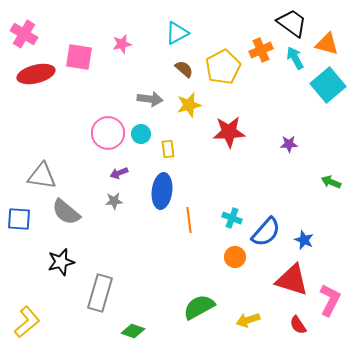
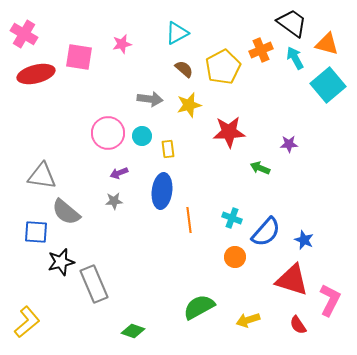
cyan circle: moved 1 px right, 2 px down
green arrow: moved 71 px left, 14 px up
blue square: moved 17 px right, 13 px down
gray rectangle: moved 6 px left, 9 px up; rotated 39 degrees counterclockwise
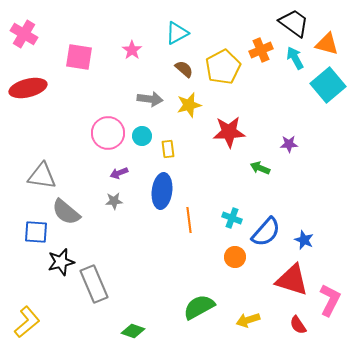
black trapezoid: moved 2 px right
pink star: moved 10 px right, 6 px down; rotated 24 degrees counterclockwise
red ellipse: moved 8 px left, 14 px down
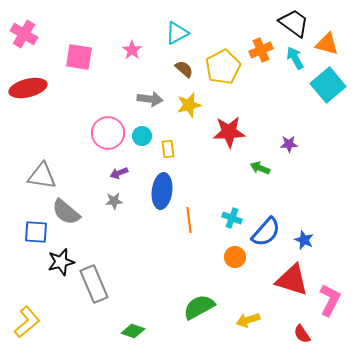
red semicircle: moved 4 px right, 9 px down
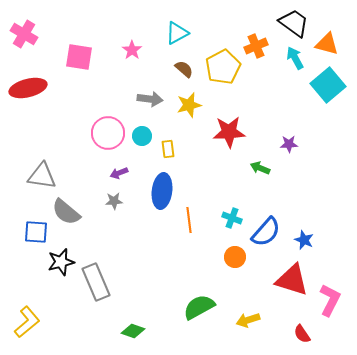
orange cross: moved 5 px left, 4 px up
gray rectangle: moved 2 px right, 2 px up
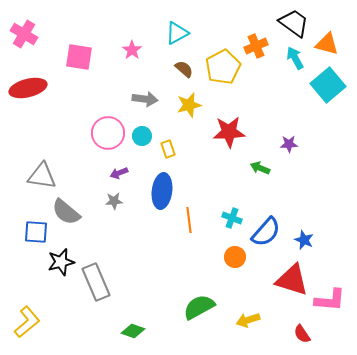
gray arrow: moved 5 px left
yellow rectangle: rotated 12 degrees counterclockwise
pink L-shape: rotated 68 degrees clockwise
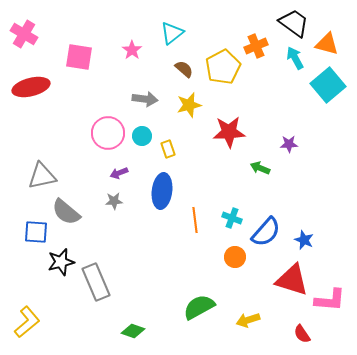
cyan triangle: moved 5 px left; rotated 10 degrees counterclockwise
red ellipse: moved 3 px right, 1 px up
gray triangle: rotated 20 degrees counterclockwise
orange line: moved 6 px right
